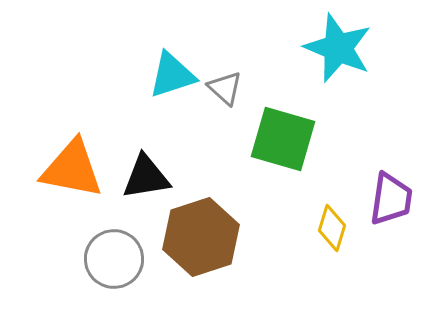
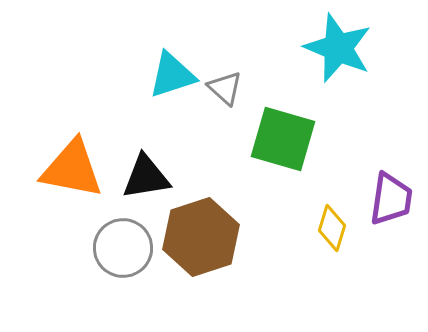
gray circle: moved 9 px right, 11 px up
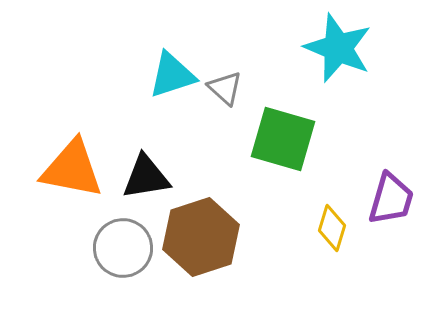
purple trapezoid: rotated 8 degrees clockwise
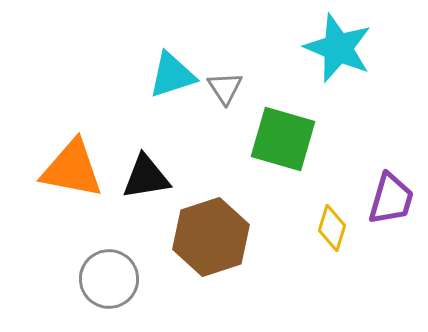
gray triangle: rotated 15 degrees clockwise
brown hexagon: moved 10 px right
gray circle: moved 14 px left, 31 px down
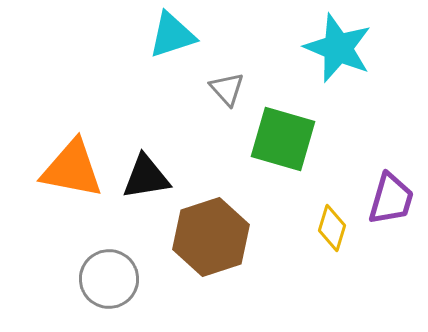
cyan triangle: moved 40 px up
gray triangle: moved 2 px right, 1 px down; rotated 9 degrees counterclockwise
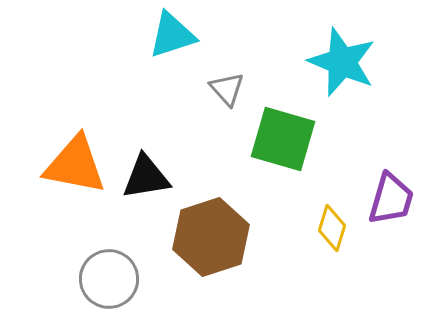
cyan star: moved 4 px right, 14 px down
orange triangle: moved 3 px right, 4 px up
